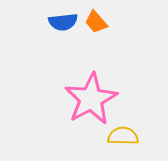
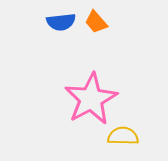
blue semicircle: moved 2 px left
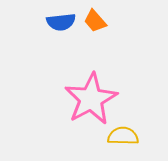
orange trapezoid: moved 1 px left, 1 px up
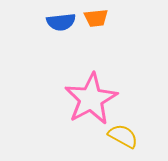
orange trapezoid: moved 1 px right, 3 px up; rotated 55 degrees counterclockwise
yellow semicircle: rotated 28 degrees clockwise
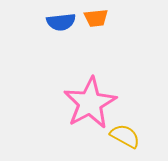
pink star: moved 1 px left, 4 px down
yellow semicircle: moved 2 px right
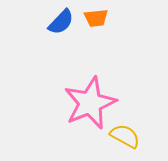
blue semicircle: rotated 40 degrees counterclockwise
pink star: rotated 6 degrees clockwise
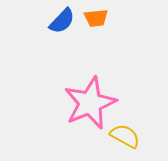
blue semicircle: moved 1 px right, 1 px up
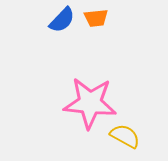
blue semicircle: moved 1 px up
pink star: rotated 28 degrees clockwise
